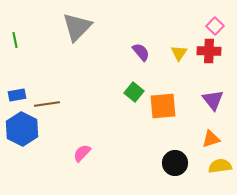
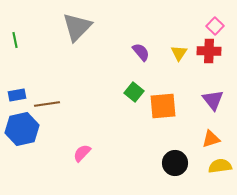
blue hexagon: rotated 20 degrees clockwise
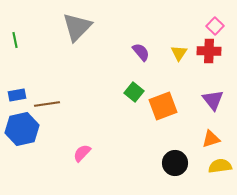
orange square: rotated 16 degrees counterclockwise
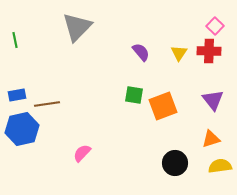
green square: moved 3 px down; rotated 30 degrees counterclockwise
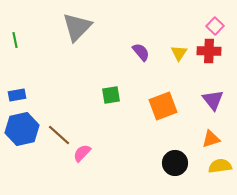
green square: moved 23 px left; rotated 18 degrees counterclockwise
brown line: moved 12 px right, 31 px down; rotated 50 degrees clockwise
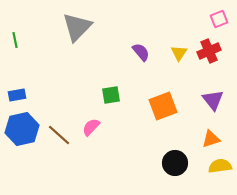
pink square: moved 4 px right, 7 px up; rotated 24 degrees clockwise
red cross: rotated 25 degrees counterclockwise
pink semicircle: moved 9 px right, 26 px up
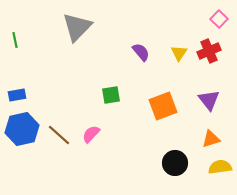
pink square: rotated 24 degrees counterclockwise
purple triangle: moved 4 px left
pink semicircle: moved 7 px down
yellow semicircle: moved 1 px down
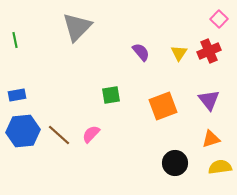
blue hexagon: moved 1 px right, 2 px down; rotated 8 degrees clockwise
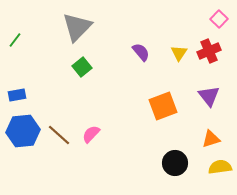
green line: rotated 49 degrees clockwise
green square: moved 29 px left, 28 px up; rotated 30 degrees counterclockwise
purple triangle: moved 4 px up
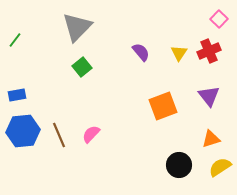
brown line: rotated 25 degrees clockwise
black circle: moved 4 px right, 2 px down
yellow semicircle: rotated 25 degrees counterclockwise
